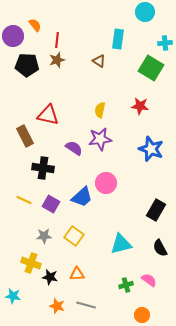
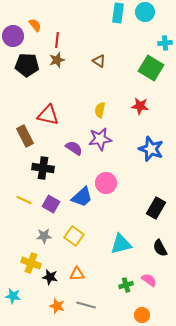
cyan rectangle: moved 26 px up
black rectangle: moved 2 px up
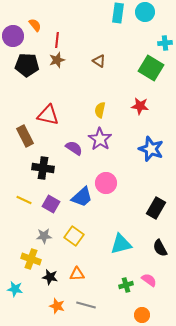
purple star: rotated 30 degrees counterclockwise
yellow cross: moved 4 px up
cyan star: moved 2 px right, 7 px up
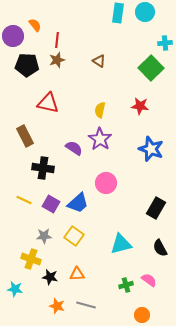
green square: rotated 15 degrees clockwise
red triangle: moved 12 px up
blue trapezoid: moved 4 px left, 6 px down
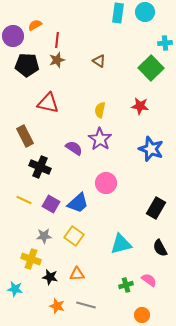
orange semicircle: rotated 80 degrees counterclockwise
black cross: moved 3 px left, 1 px up; rotated 15 degrees clockwise
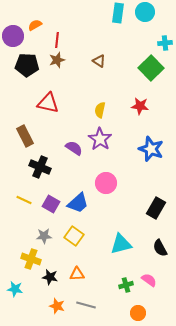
orange circle: moved 4 px left, 2 px up
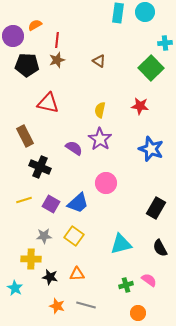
yellow line: rotated 42 degrees counterclockwise
yellow cross: rotated 18 degrees counterclockwise
cyan star: moved 1 px up; rotated 21 degrees clockwise
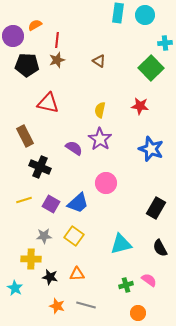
cyan circle: moved 3 px down
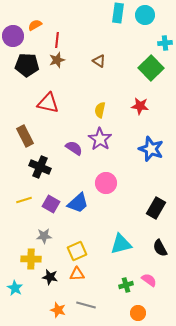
yellow square: moved 3 px right, 15 px down; rotated 30 degrees clockwise
orange star: moved 1 px right, 4 px down
